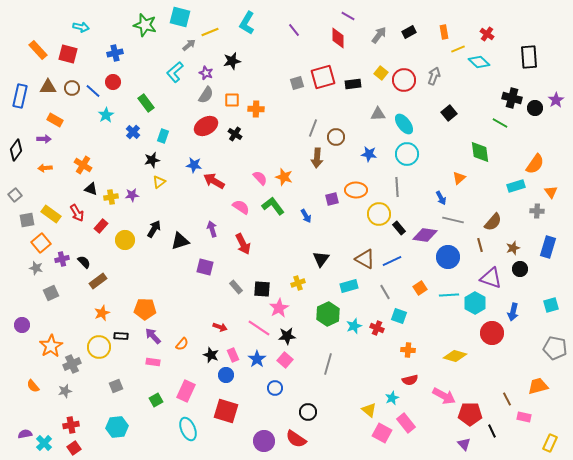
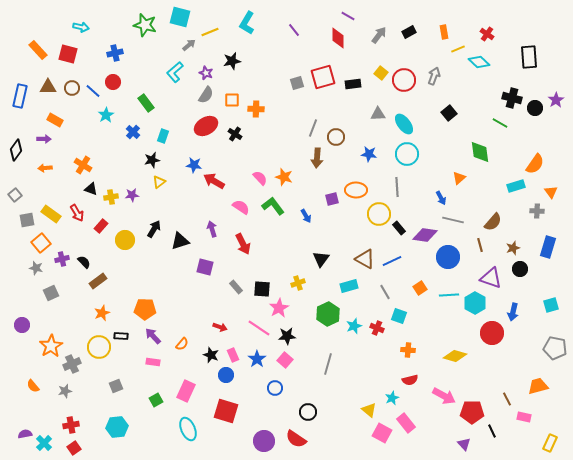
red pentagon at (470, 414): moved 2 px right, 2 px up
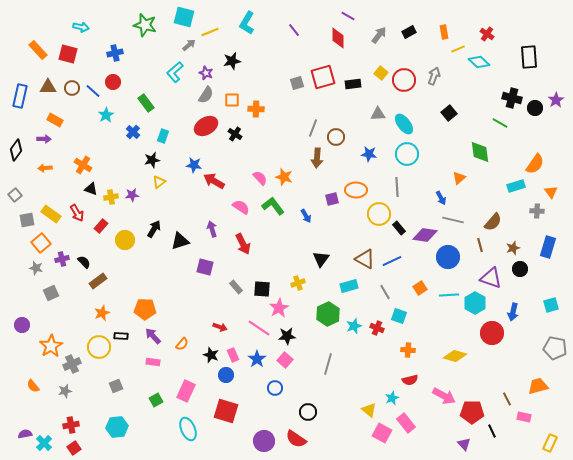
cyan square at (180, 17): moved 4 px right
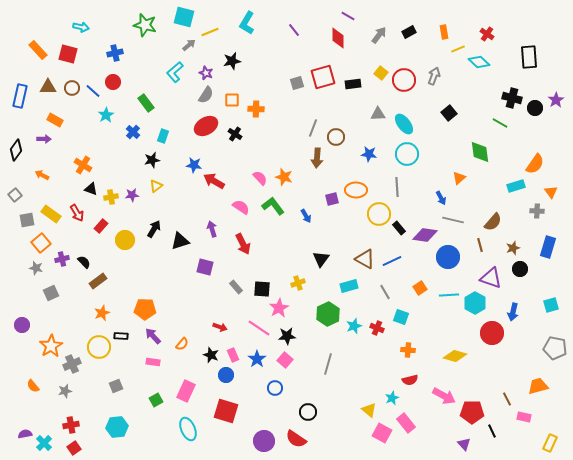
orange arrow at (45, 168): moved 3 px left, 7 px down; rotated 32 degrees clockwise
yellow triangle at (159, 182): moved 3 px left, 4 px down
cyan square at (399, 316): moved 2 px right, 1 px down
